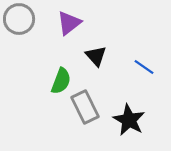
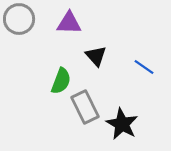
purple triangle: rotated 40 degrees clockwise
black star: moved 7 px left, 4 px down
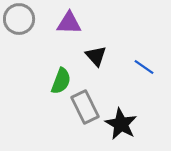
black star: moved 1 px left
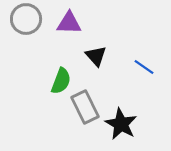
gray circle: moved 7 px right
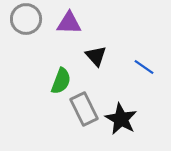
gray rectangle: moved 1 px left, 2 px down
black star: moved 5 px up
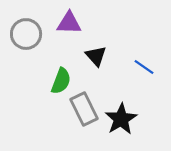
gray circle: moved 15 px down
black star: rotated 12 degrees clockwise
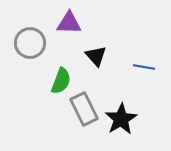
gray circle: moved 4 px right, 9 px down
blue line: rotated 25 degrees counterclockwise
